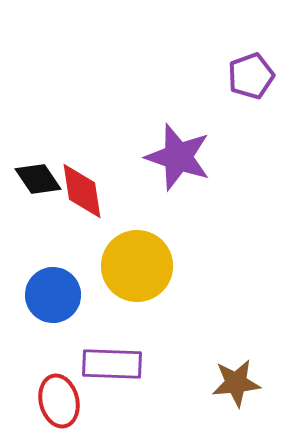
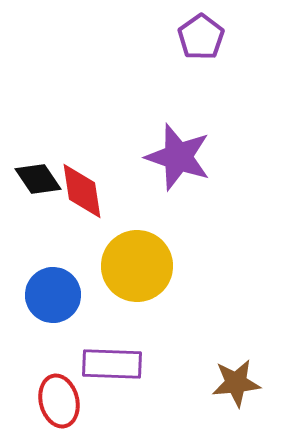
purple pentagon: moved 50 px left, 39 px up; rotated 15 degrees counterclockwise
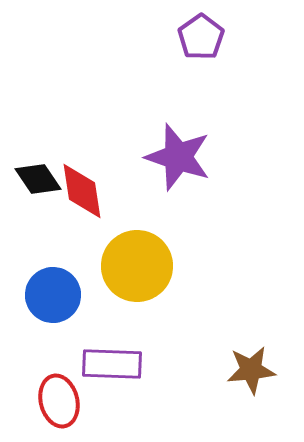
brown star: moved 15 px right, 13 px up
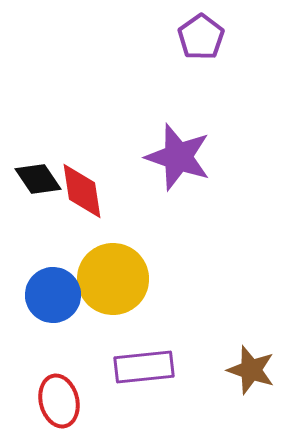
yellow circle: moved 24 px left, 13 px down
purple rectangle: moved 32 px right, 3 px down; rotated 8 degrees counterclockwise
brown star: rotated 24 degrees clockwise
